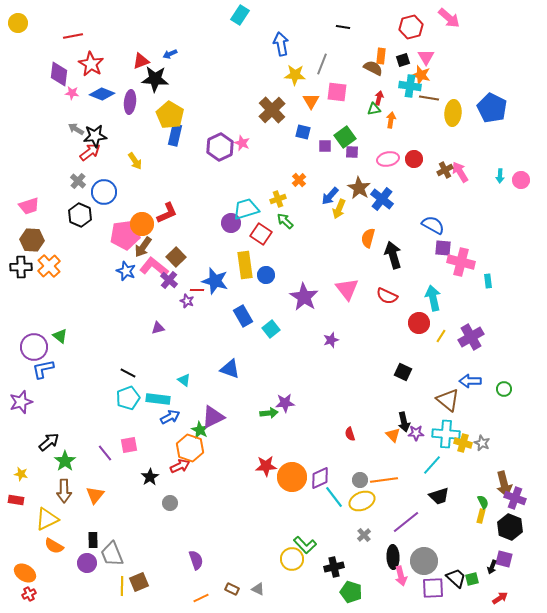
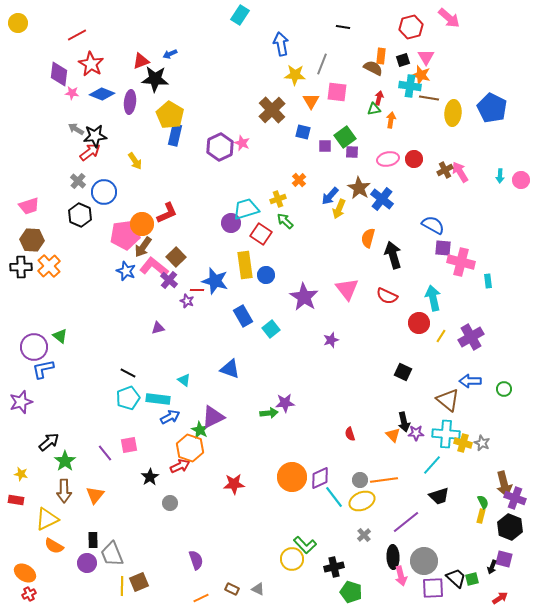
red line at (73, 36): moved 4 px right, 1 px up; rotated 18 degrees counterclockwise
red star at (266, 466): moved 32 px left, 18 px down
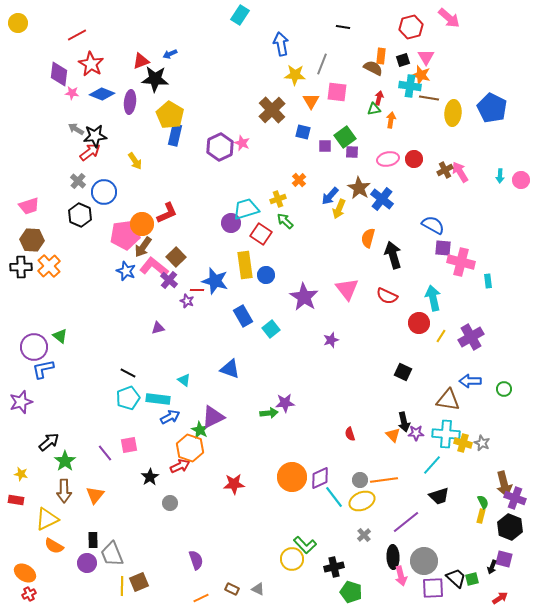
brown triangle at (448, 400): rotated 30 degrees counterclockwise
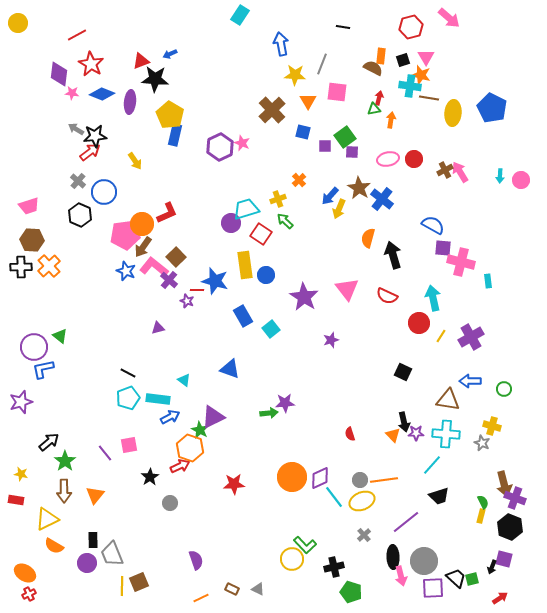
orange triangle at (311, 101): moved 3 px left
yellow cross at (463, 443): moved 29 px right, 17 px up
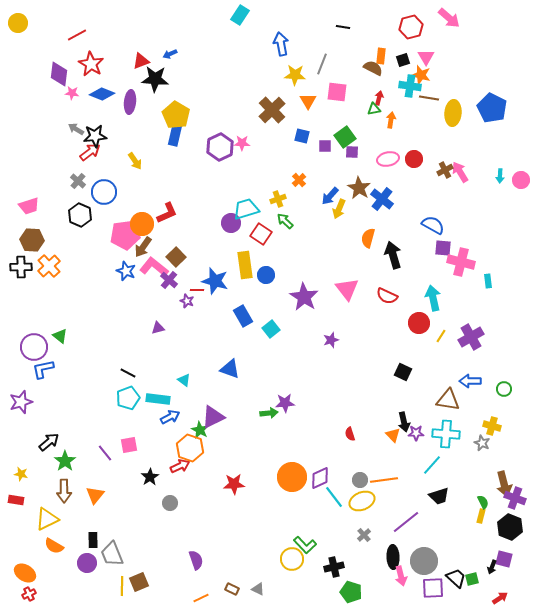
yellow pentagon at (170, 115): moved 6 px right
blue square at (303, 132): moved 1 px left, 4 px down
pink star at (242, 143): rotated 21 degrees counterclockwise
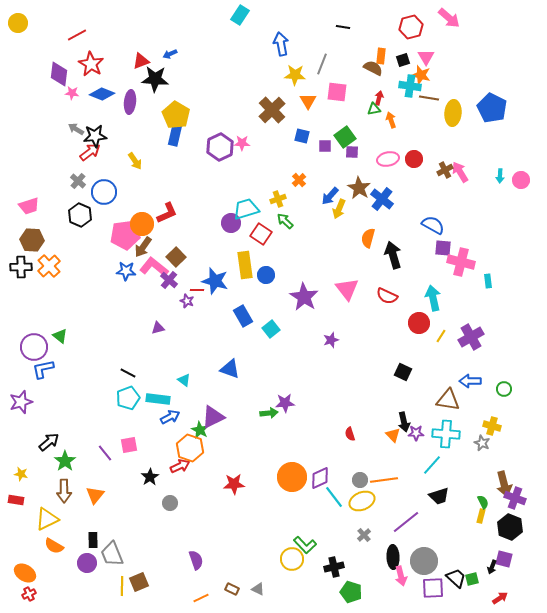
orange arrow at (391, 120): rotated 28 degrees counterclockwise
blue star at (126, 271): rotated 18 degrees counterclockwise
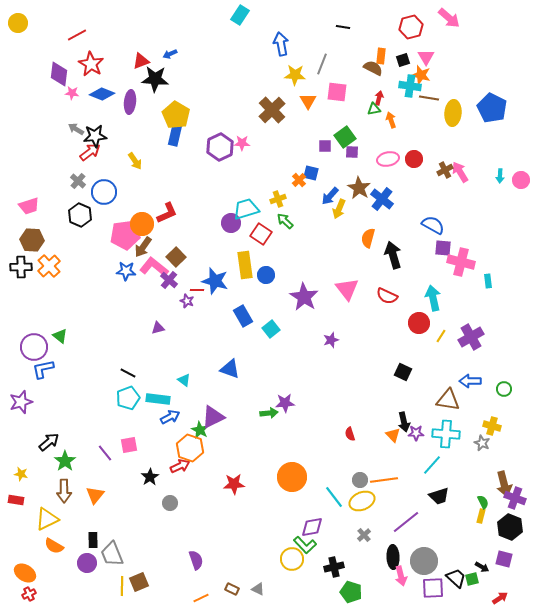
blue square at (302, 136): moved 9 px right, 37 px down
purple diamond at (320, 478): moved 8 px left, 49 px down; rotated 15 degrees clockwise
black arrow at (492, 567): moved 10 px left; rotated 80 degrees counterclockwise
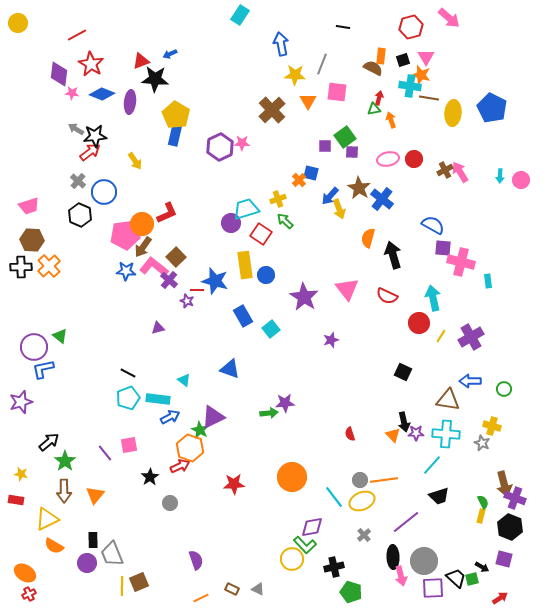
yellow arrow at (339, 209): rotated 42 degrees counterclockwise
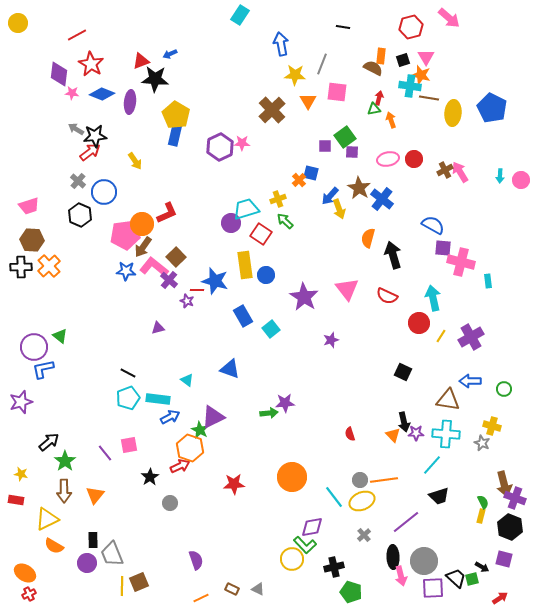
cyan triangle at (184, 380): moved 3 px right
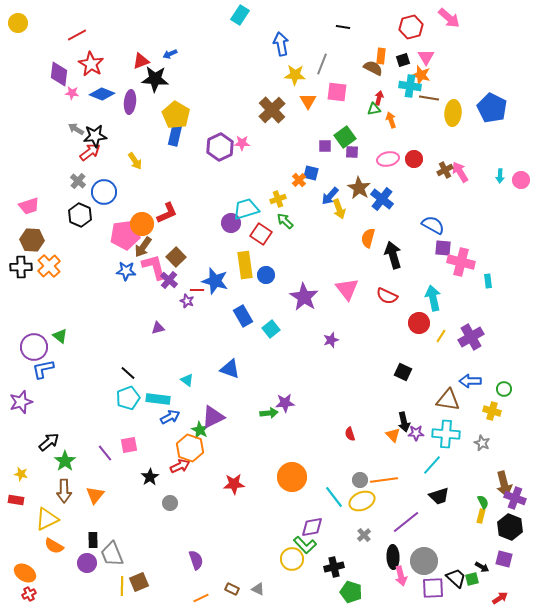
pink L-shape at (154, 267): rotated 36 degrees clockwise
black line at (128, 373): rotated 14 degrees clockwise
yellow cross at (492, 426): moved 15 px up
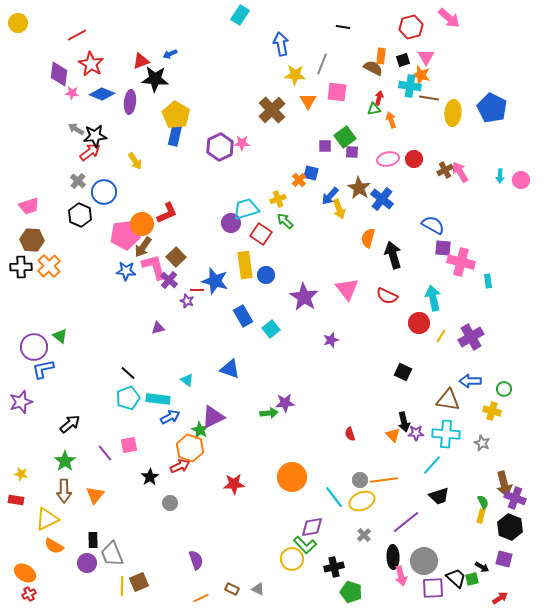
black arrow at (49, 442): moved 21 px right, 18 px up
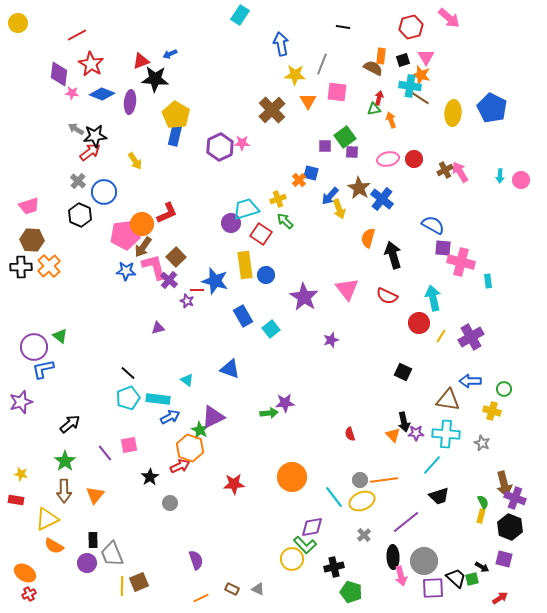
brown line at (429, 98): moved 9 px left; rotated 24 degrees clockwise
